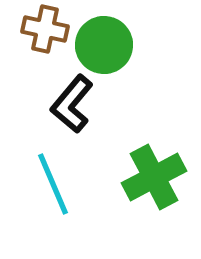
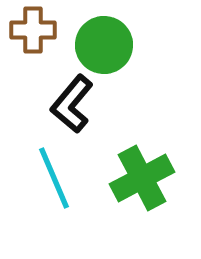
brown cross: moved 12 px left, 1 px down; rotated 12 degrees counterclockwise
green cross: moved 12 px left, 1 px down
cyan line: moved 1 px right, 6 px up
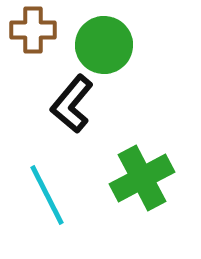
cyan line: moved 7 px left, 17 px down; rotated 4 degrees counterclockwise
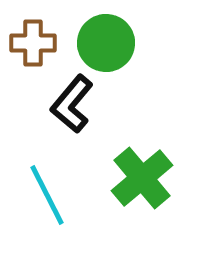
brown cross: moved 13 px down
green circle: moved 2 px right, 2 px up
green cross: rotated 12 degrees counterclockwise
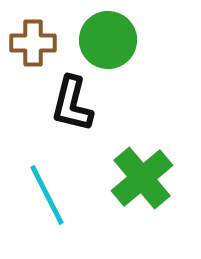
green circle: moved 2 px right, 3 px up
black L-shape: rotated 26 degrees counterclockwise
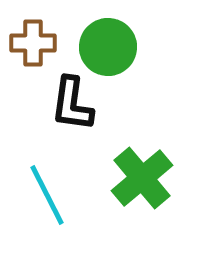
green circle: moved 7 px down
black L-shape: rotated 6 degrees counterclockwise
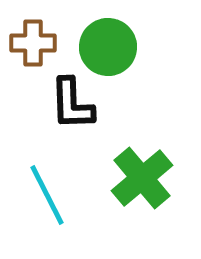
black L-shape: rotated 10 degrees counterclockwise
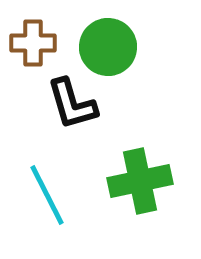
black L-shape: rotated 14 degrees counterclockwise
green cross: moved 2 px left, 3 px down; rotated 28 degrees clockwise
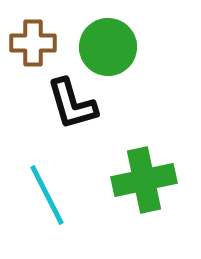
green cross: moved 4 px right, 1 px up
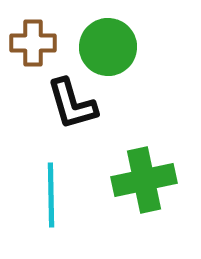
cyan line: moved 4 px right; rotated 26 degrees clockwise
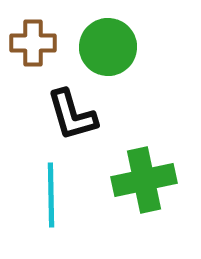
black L-shape: moved 11 px down
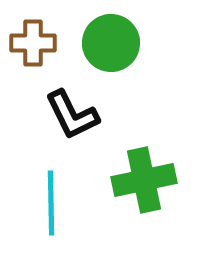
green circle: moved 3 px right, 4 px up
black L-shape: rotated 10 degrees counterclockwise
cyan line: moved 8 px down
